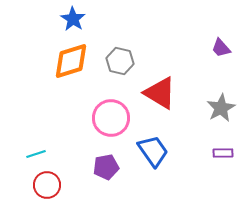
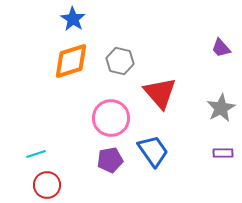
red triangle: rotated 18 degrees clockwise
purple pentagon: moved 4 px right, 7 px up
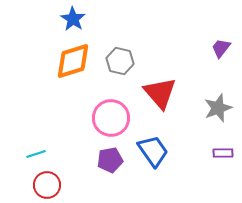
purple trapezoid: rotated 80 degrees clockwise
orange diamond: moved 2 px right
gray star: moved 3 px left; rotated 8 degrees clockwise
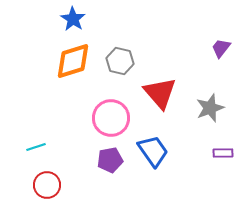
gray star: moved 8 px left
cyan line: moved 7 px up
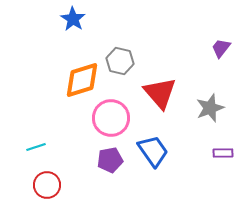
orange diamond: moved 9 px right, 19 px down
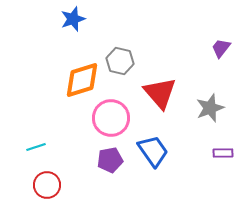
blue star: rotated 20 degrees clockwise
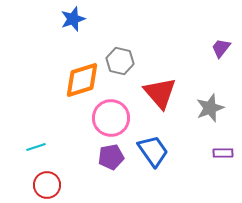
purple pentagon: moved 1 px right, 3 px up
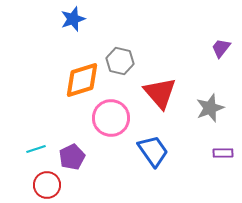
cyan line: moved 2 px down
purple pentagon: moved 39 px left; rotated 15 degrees counterclockwise
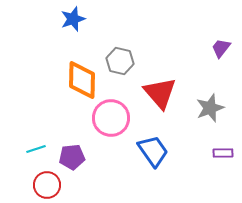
orange diamond: rotated 72 degrees counterclockwise
purple pentagon: rotated 20 degrees clockwise
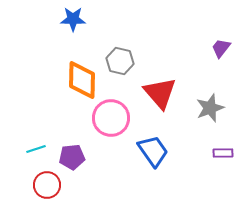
blue star: rotated 20 degrees clockwise
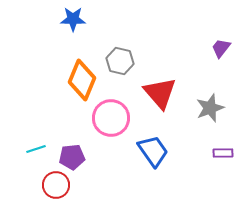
orange diamond: rotated 21 degrees clockwise
red circle: moved 9 px right
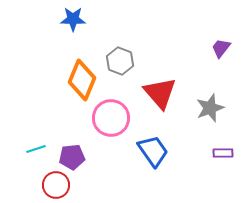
gray hexagon: rotated 8 degrees clockwise
